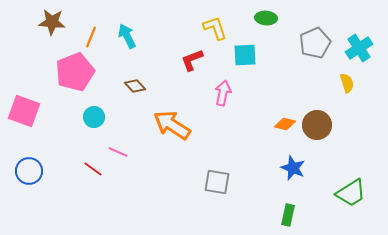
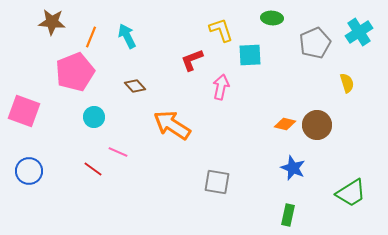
green ellipse: moved 6 px right
yellow L-shape: moved 6 px right, 2 px down
cyan cross: moved 16 px up
cyan square: moved 5 px right
pink arrow: moved 2 px left, 6 px up
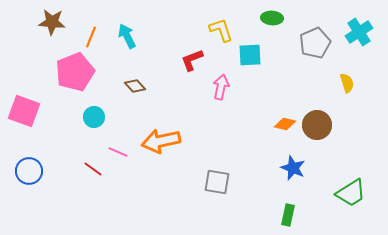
orange arrow: moved 11 px left, 16 px down; rotated 45 degrees counterclockwise
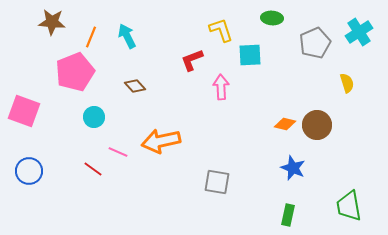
pink arrow: rotated 15 degrees counterclockwise
green trapezoid: moved 2 px left, 13 px down; rotated 112 degrees clockwise
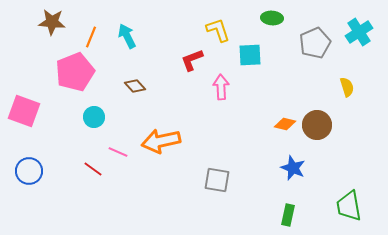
yellow L-shape: moved 3 px left
yellow semicircle: moved 4 px down
gray square: moved 2 px up
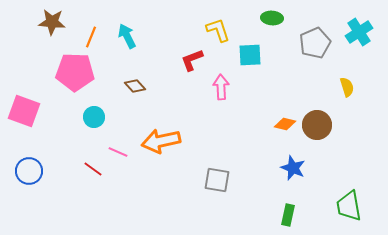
pink pentagon: rotated 24 degrees clockwise
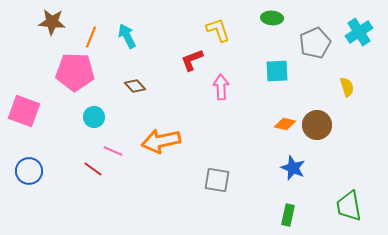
cyan square: moved 27 px right, 16 px down
pink line: moved 5 px left, 1 px up
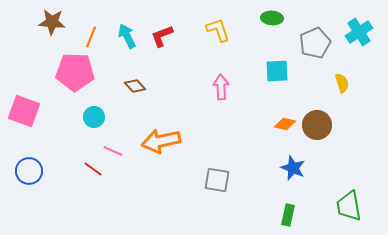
red L-shape: moved 30 px left, 24 px up
yellow semicircle: moved 5 px left, 4 px up
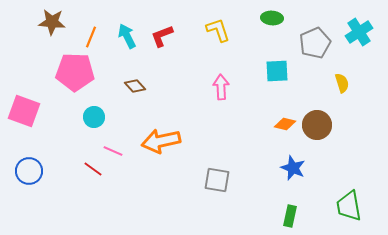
green rectangle: moved 2 px right, 1 px down
